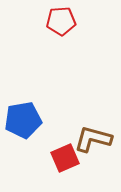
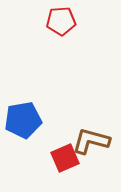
brown L-shape: moved 2 px left, 2 px down
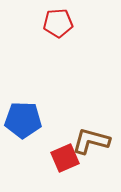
red pentagon: moved 3 px left, 2 px down
blue pentagon: rotated 12 degrees clockwise
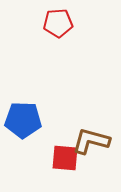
red square: rotated 28 degrees clockwise
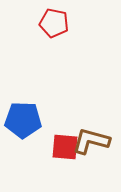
red pentagon: moved 4 px left; rotated 16 degrees clockwise
red square: moved 11 px up
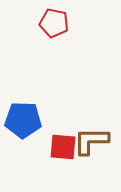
brown L-shape: rotated 15 degrees counterclockwise
red square: moved 2 px left
